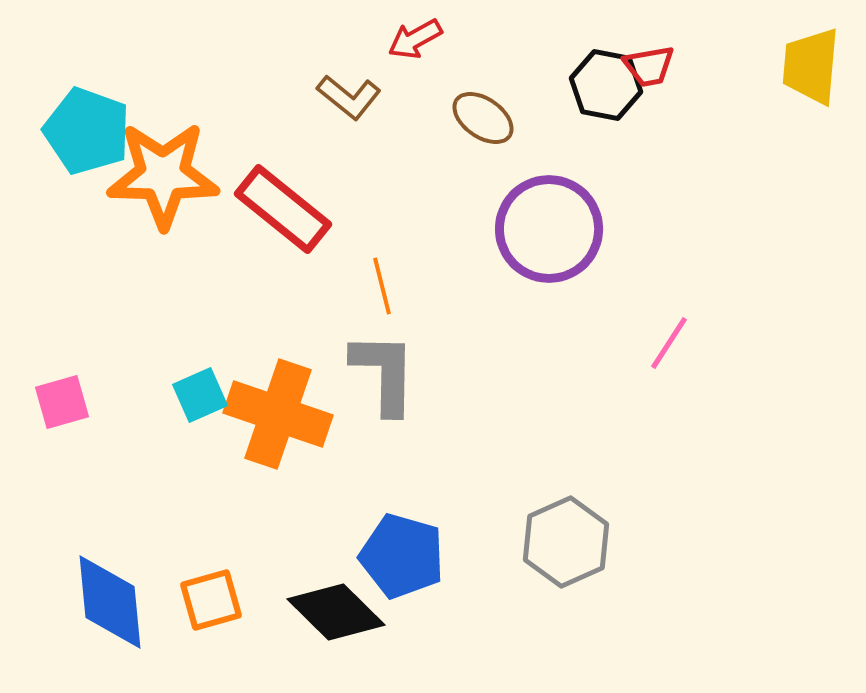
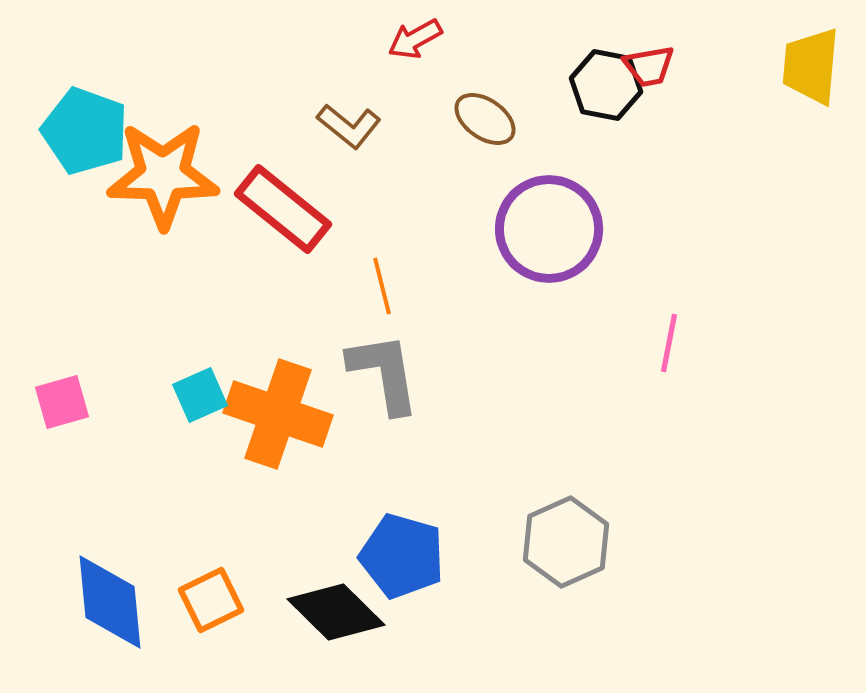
brown L-shape: moved 29 px down
brown ellipse: moved 2 px right, 1 px down
cyan pentagon: moved 2 px left
pink line: rotated 22 degrees counterclockwise
gray L-shape: rotated 10 degrees counterclockwise
orange square: rotated 10 degrees counterclockwise
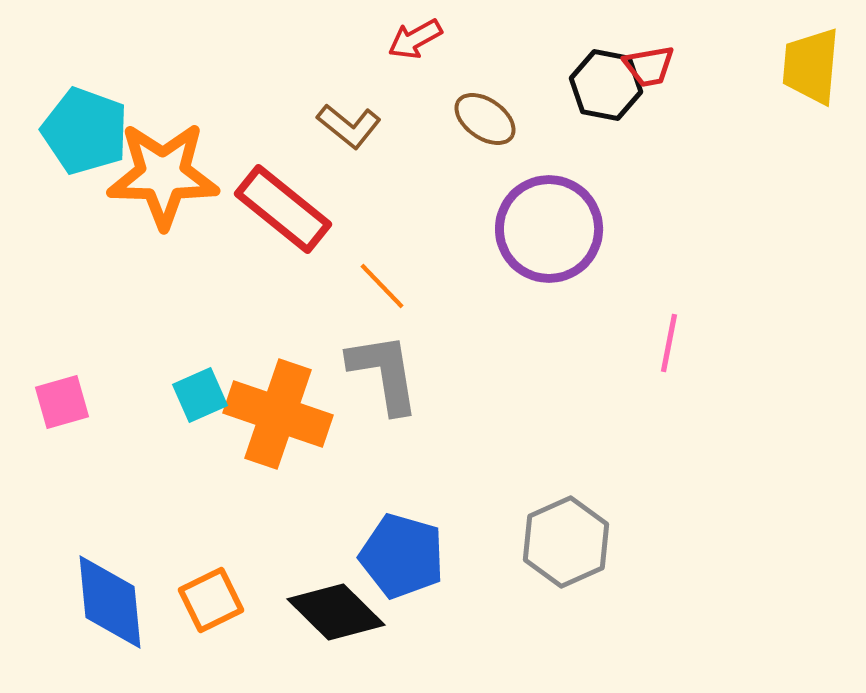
orange line: rotated 30 degrees counterclockwise
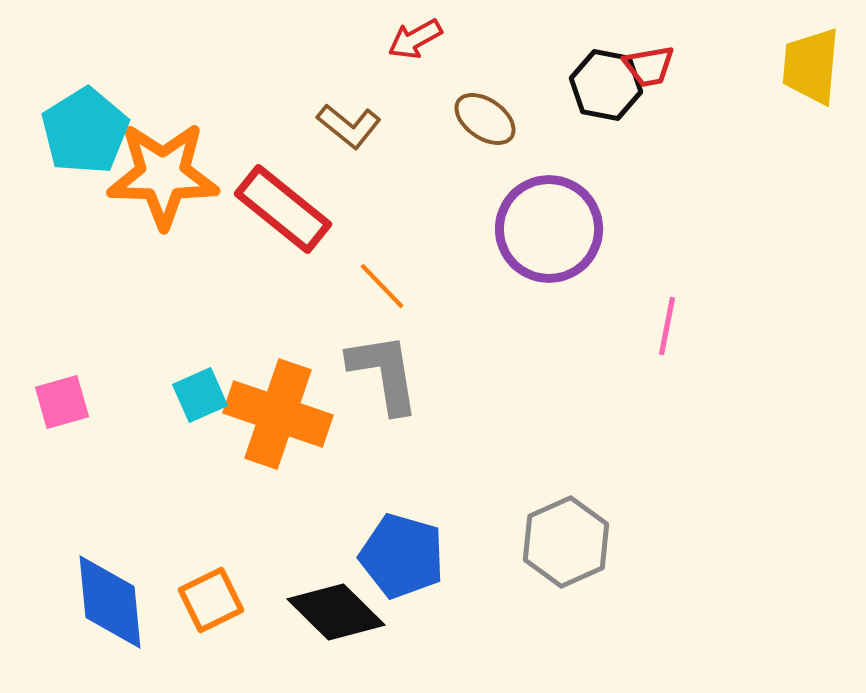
cyan pentagon: rotated 20 degrees clockwise
pink line: moved 2 px left, 17 px up
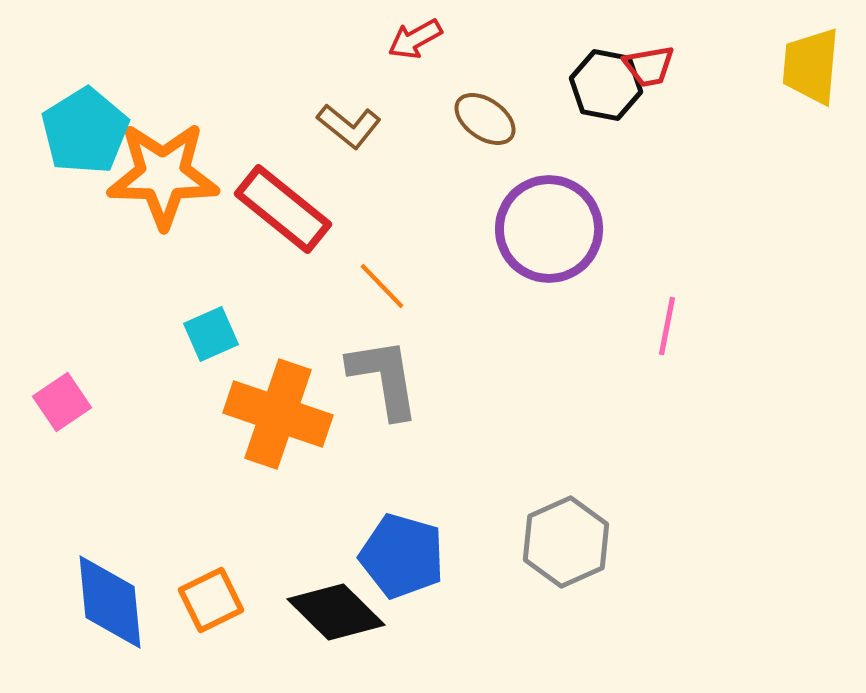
gray L-shape: moved 5 px down
cyan square: moved 11 px right, 61 px up
pink square: rotated 18 degrees counterclockwise
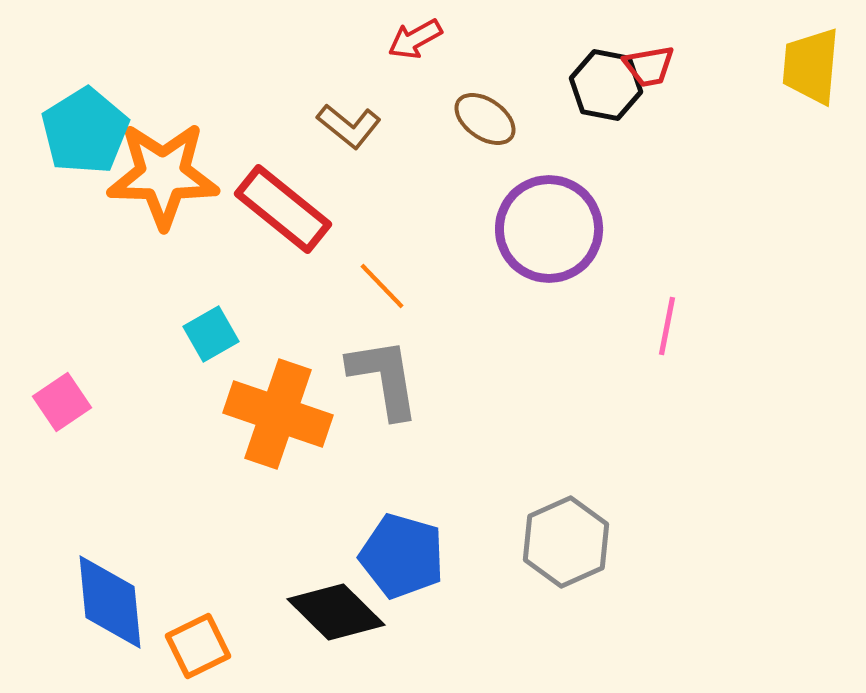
cyan square: rotated 6 degrees counterclockwise
orange square: moved 13 px left, 46 px down
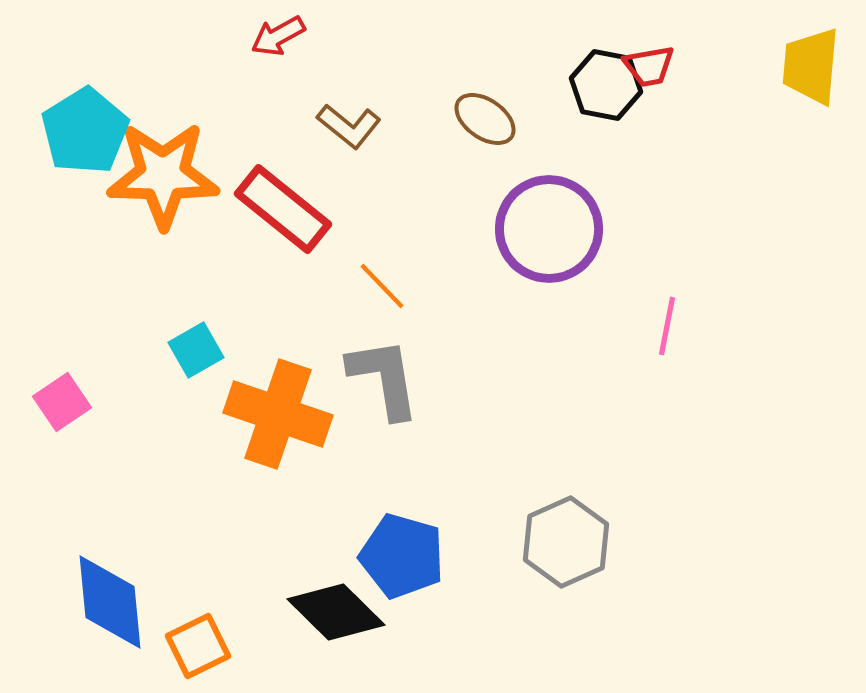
red arrow: moved 137 px left, 3 px up
cyan square: moved 15 px left, 16 px down
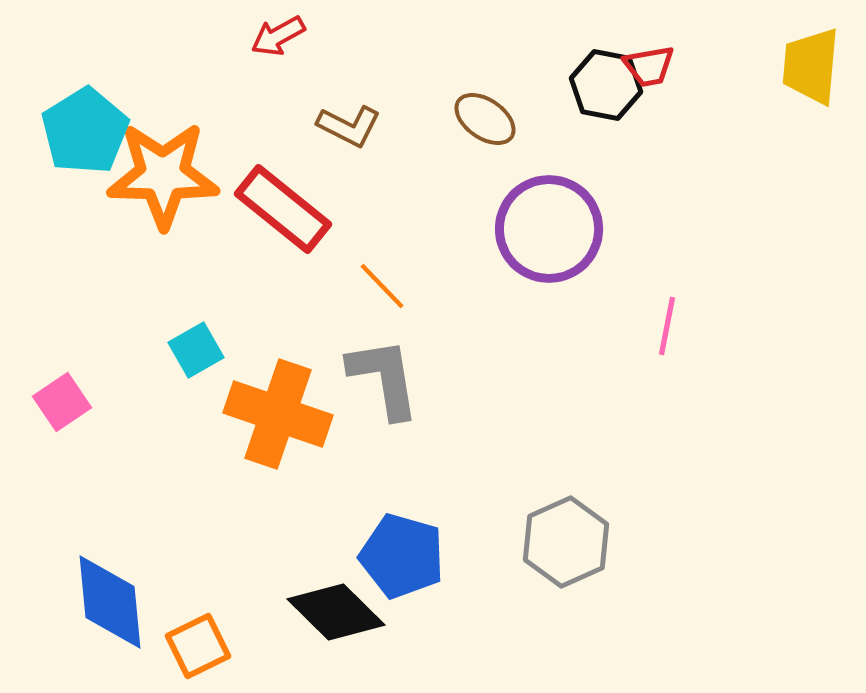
brown L-shape: rotated 12 degrees counterclockwise
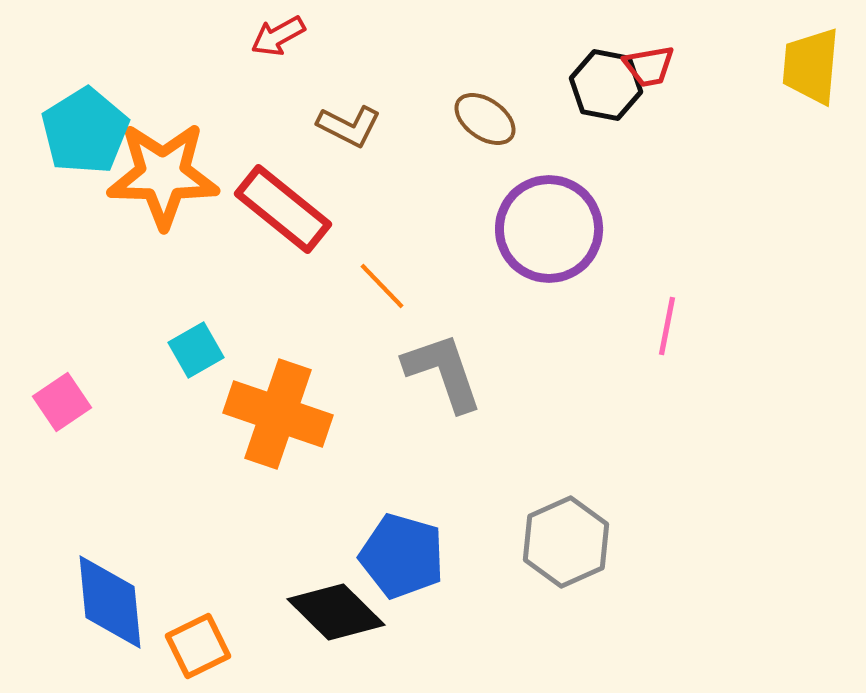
gray L-shape: moved 59 px right, 6 px up; rotated 10 degrees counterclockwise
